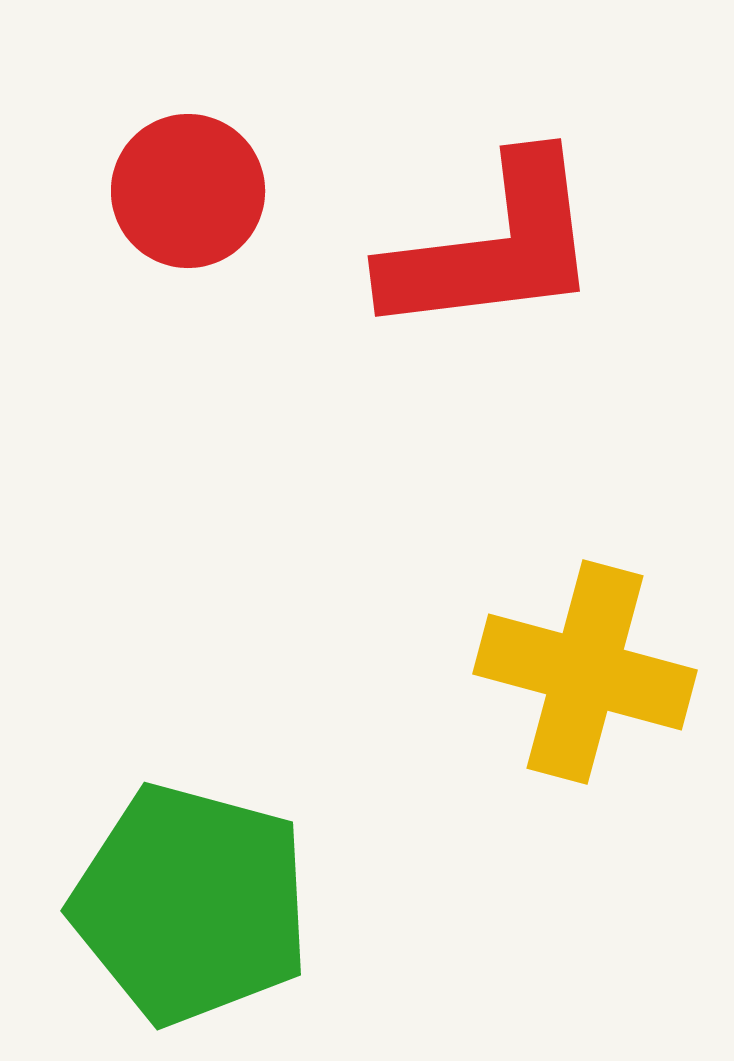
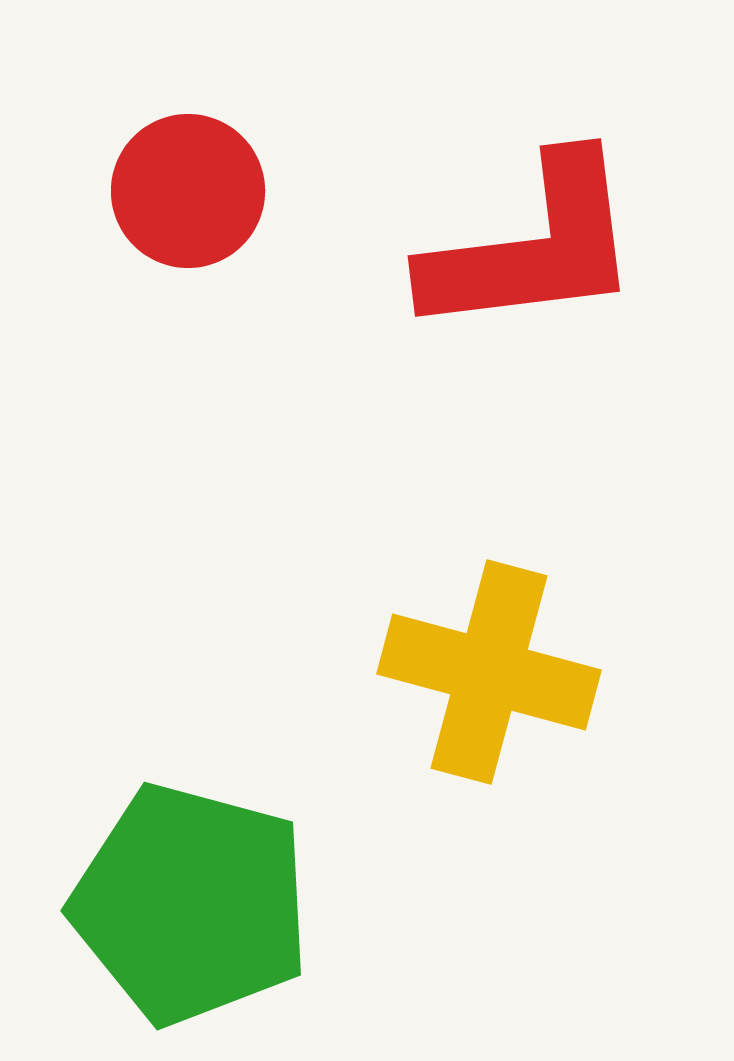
red L-shape: moved 40 px right
yellow cross: moved 96 px left
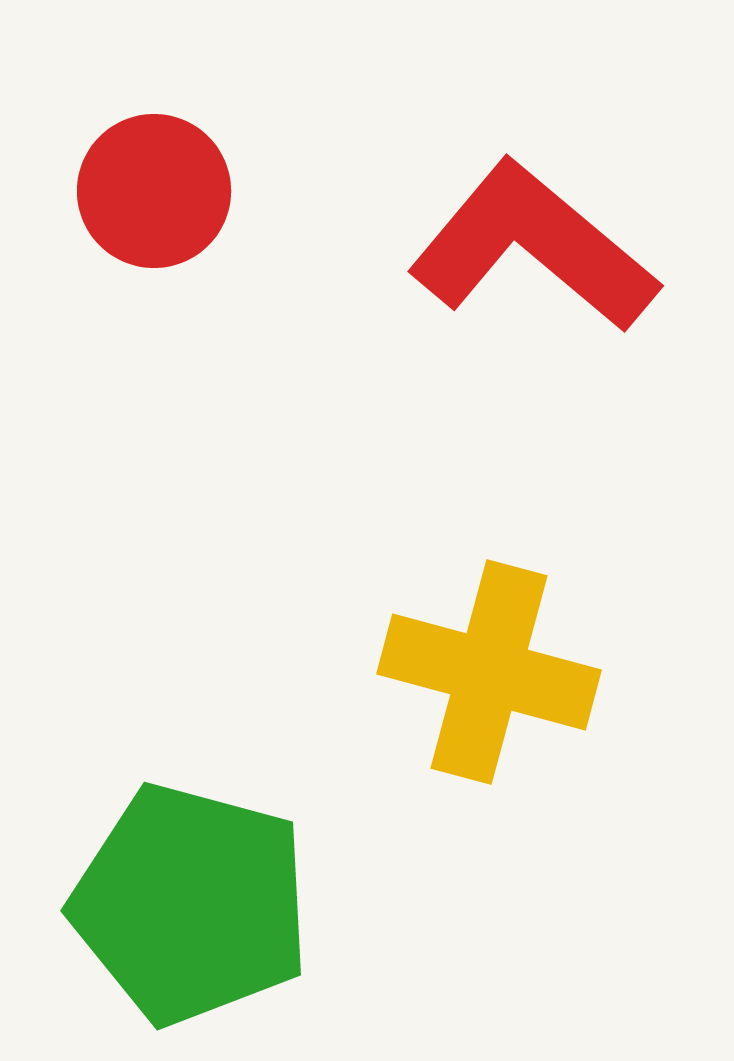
red circle: moved 34 px left
red L-shape: rotated 133 degrees counterclockwise
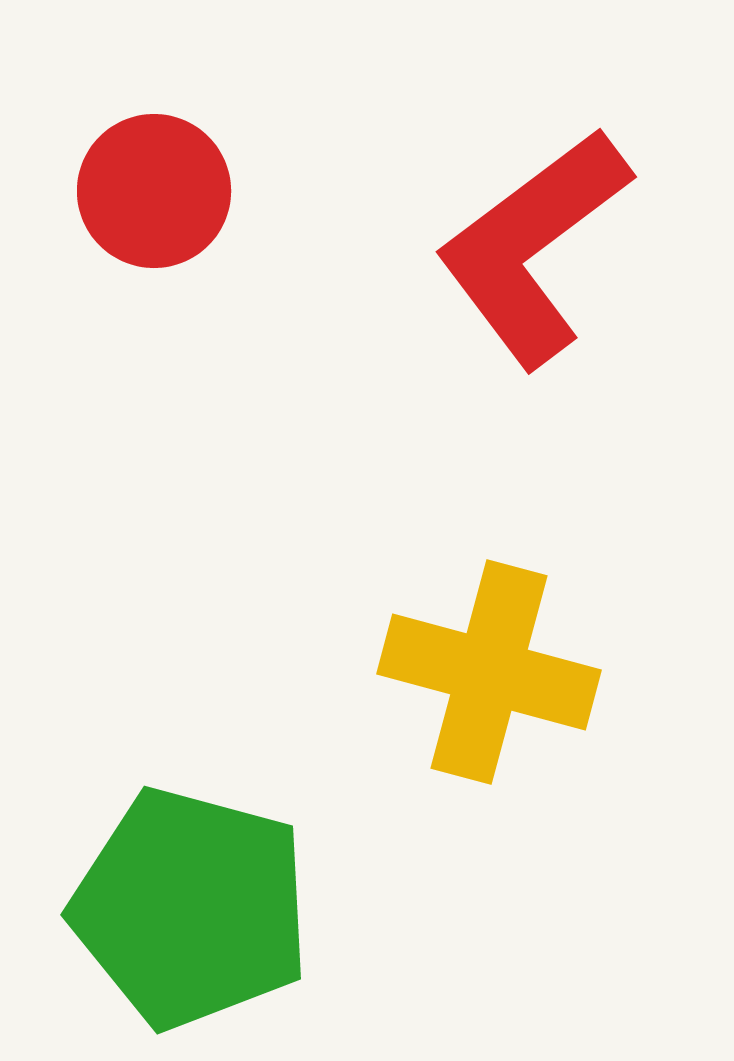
red L-shape: rotated 77 degrees counterclockwise
green pentagon: moved 4 px down
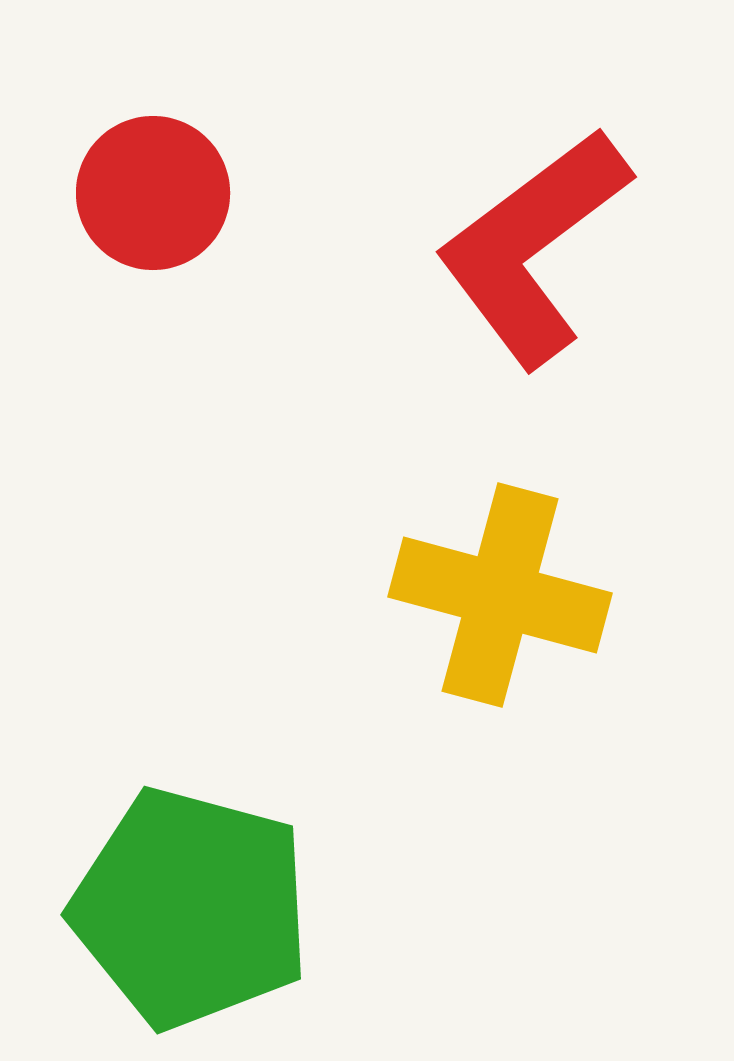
red circle: moved 1 px left, 2 px down
yellow cross: moved 11 px right, 77 px up
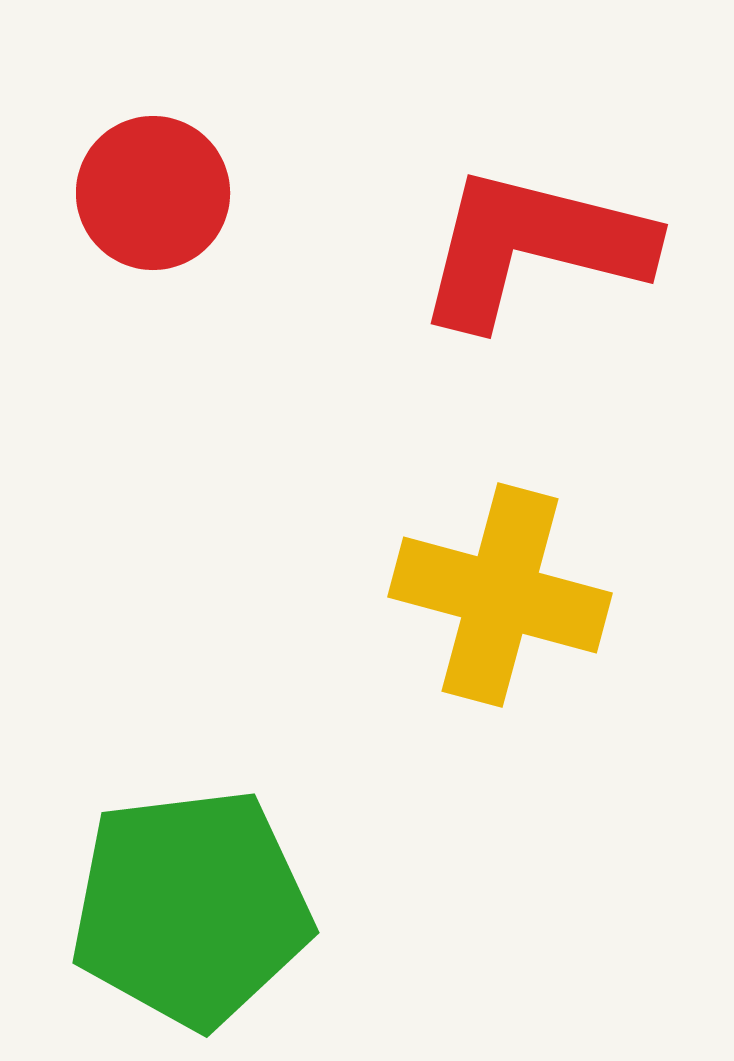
red L-shape: rotated 51 degrees clockwise
green pentagon: rotated 22 degrees counterclockwise
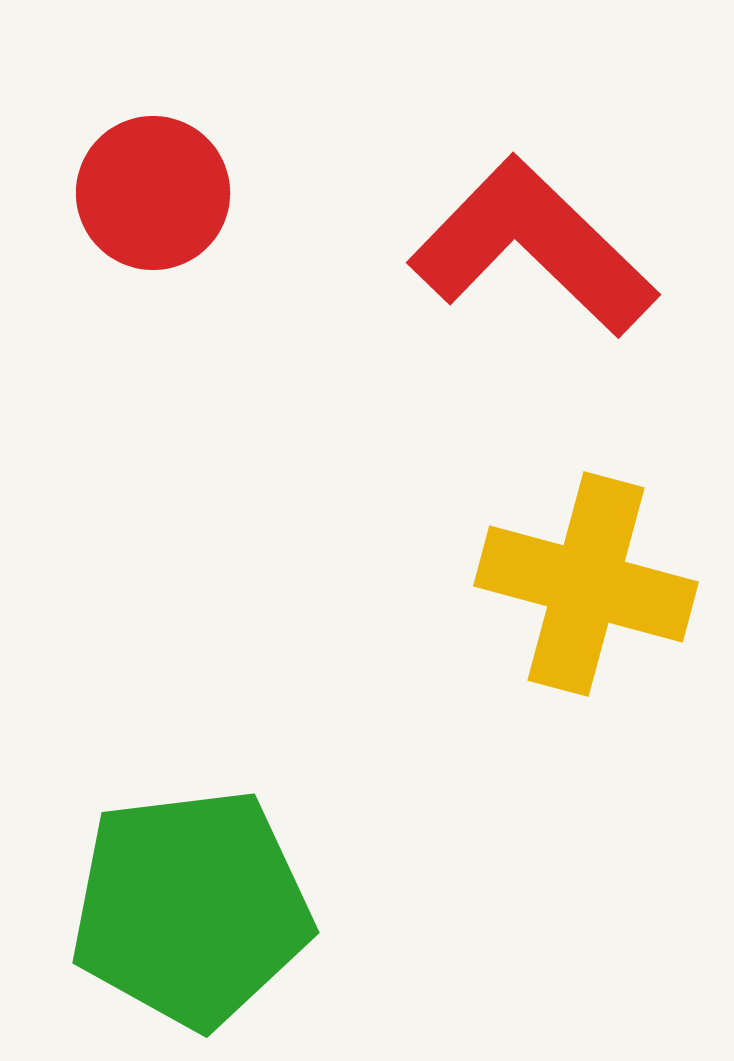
red L-shape: rotated 30 degrees clockwise
yellow cross: moved 86 px right, 11 px up
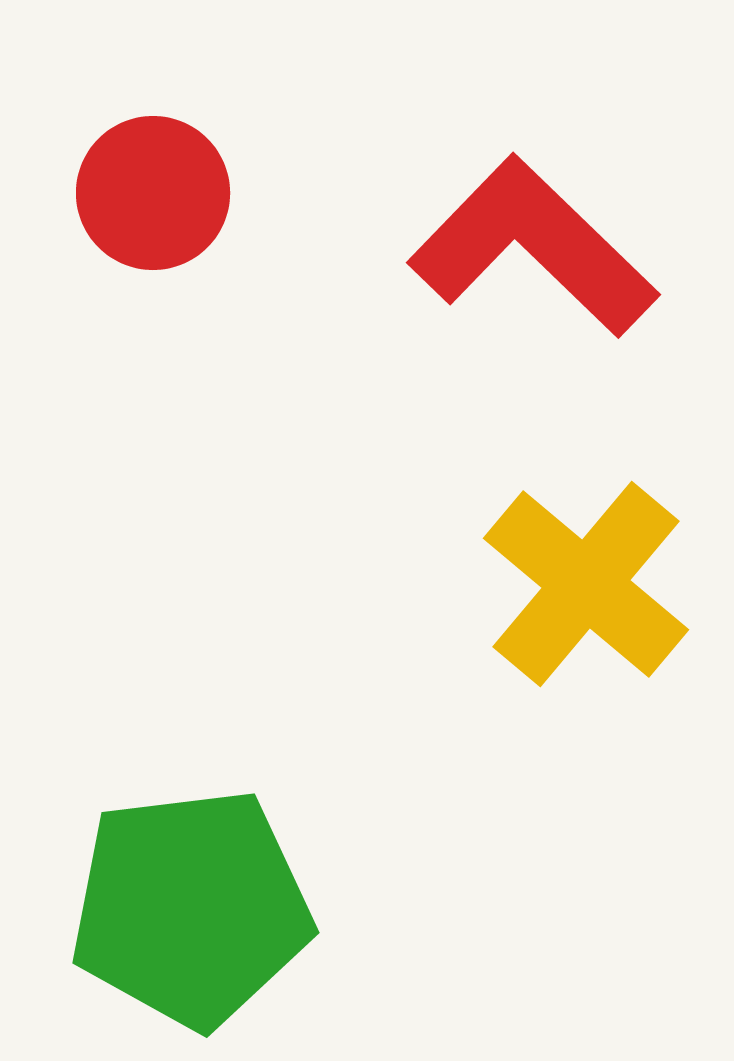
yellow cross: rotated 25 degrees clockwise
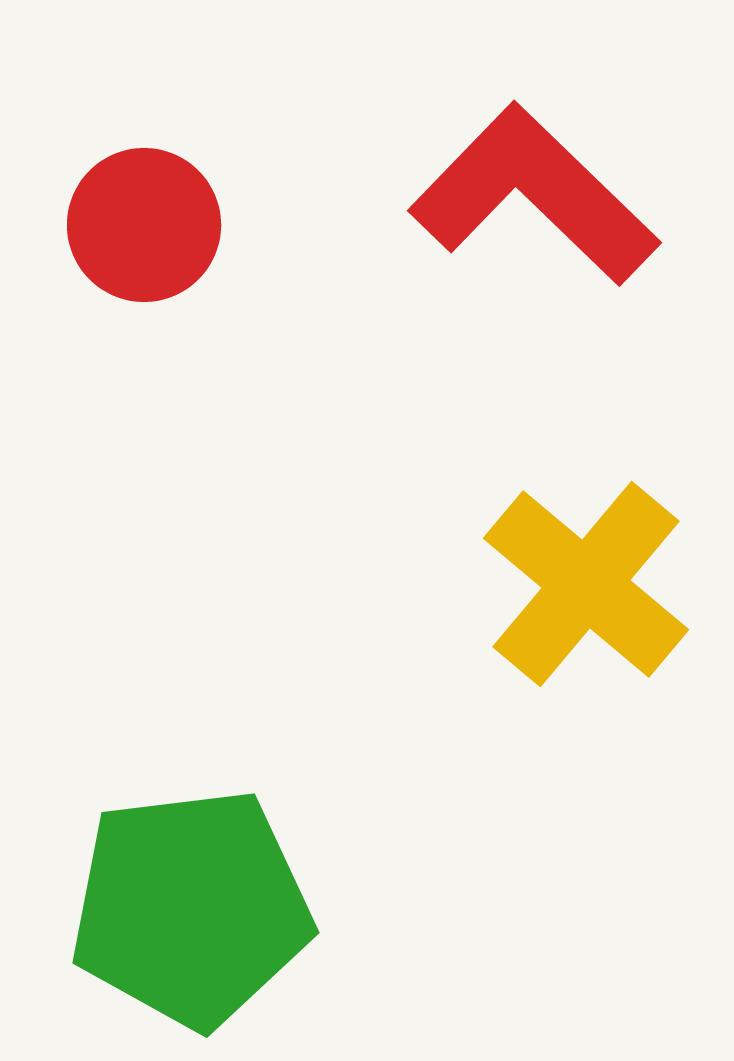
red circle: moved 9 px left, 32 px down
red L-shape: moved 1 px right, 52 px up
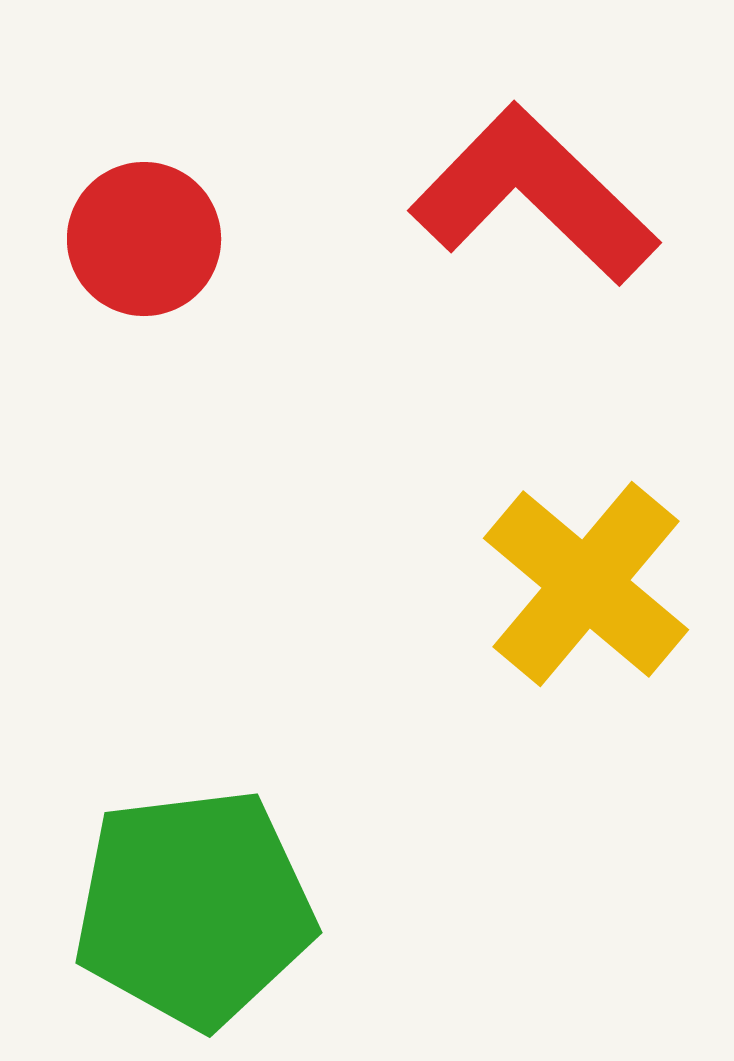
red circle: moved 14 px down
green pentagon: moved 3 px right
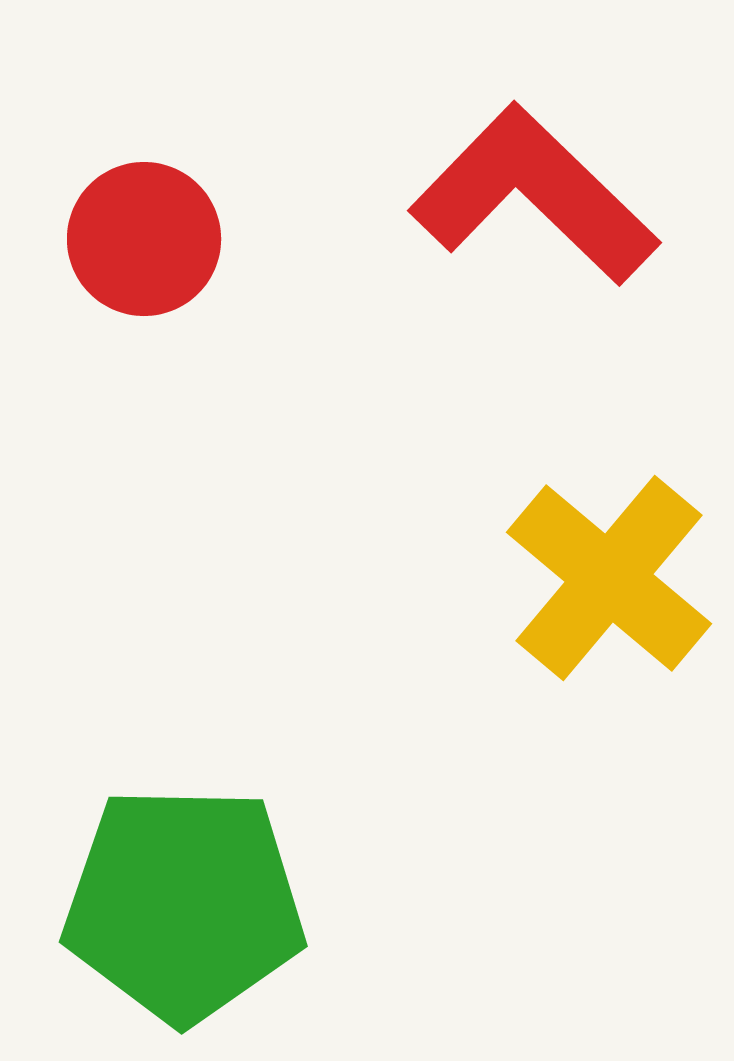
yellow cross: moved 23 px right, 6 px up
green pentagon: moved 10 px left, 4 px up; rotated 8 degrees clockwise
